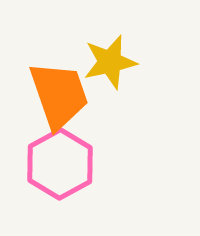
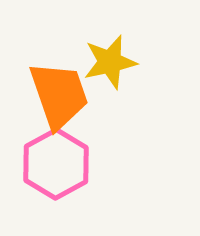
pink hexagon: moved 4 px left
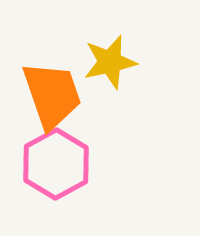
orange trapezoid: moved 7 px left
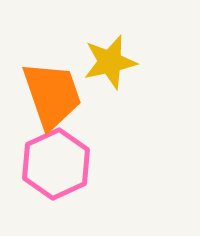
pink hexagon: rotated 4 degrees clockwise
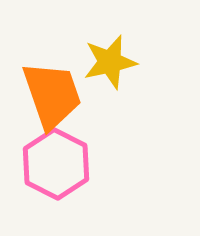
pink hexagon: rotated 8 degrees counterclockwise
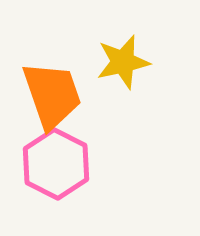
yellow star: moved 13 px right
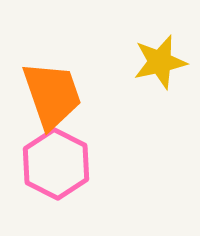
yellow star: moved 37 px right
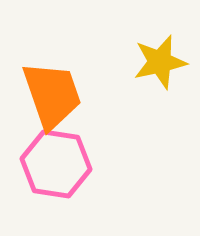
pink hexagon: rotated 18 degrees counterclockwise
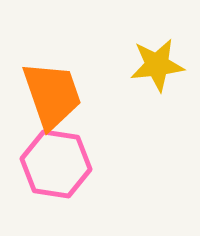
yellow star: moved 3 px left, 3 px down; rotated 6 degrees clockwise
